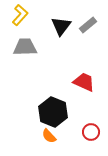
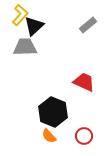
black triangle: moved 27 px left; rotated 10 degrees clockwise
red circle: moved 7 px left, 4 px down
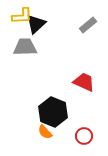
yellow L-shape: moved 2 px right, 1 px down; rotated 45 degrees clockwise
black triangle: moved 2 px right, 2 px up
orange semicircle: moved 4 px left, 4 px up
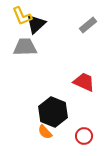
yellow L-shape: rotated 70 degrees clockwise
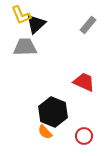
yellow L-shape: moved 1 px left, 1 px up
gray rectangle: rotated 12 degrees counterclockwise
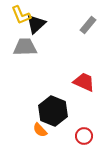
black hexagon: moved 1 px up
orange semicircle: moved 5 px left, 2 px up
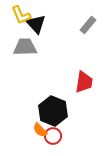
black triangle: rotated 30 degrees counterclockwise
red trapezoid: rotated 75 degrees clockwise
red circle: moved 31 px left
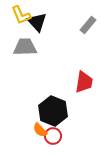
black triangle: moved 1 px right, 2 px up
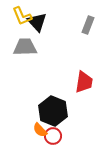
yellow L-shape: moved 1 px right, 1 px down
gray rectangle: rotated 18 degrees counterclockwise
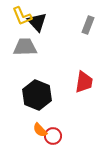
black hexagon: moved 16 px left, 16 px up
